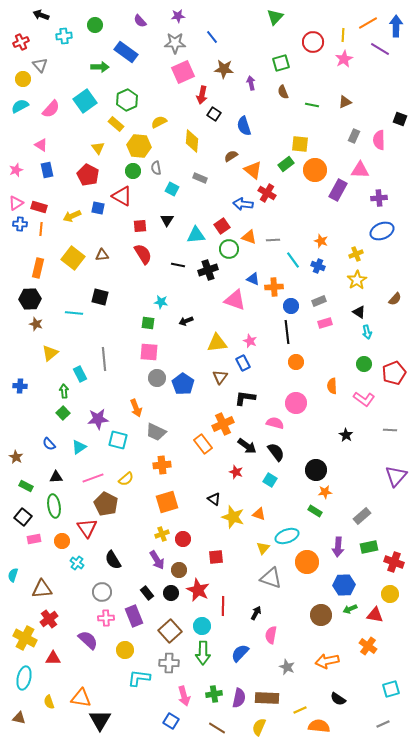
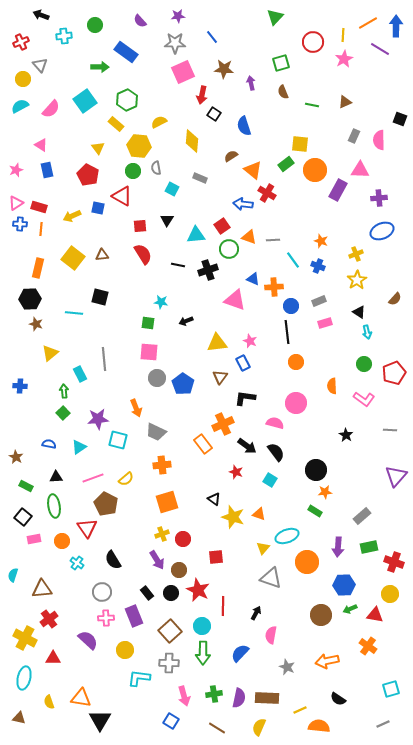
blue semicircle at (49, 444): rotated 144 degrees clockwise
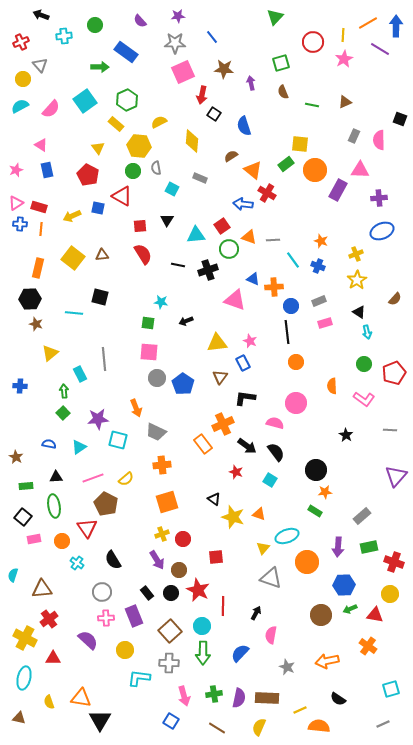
green rectangle at (26, 486): rotated 32 degrees counterclockwise
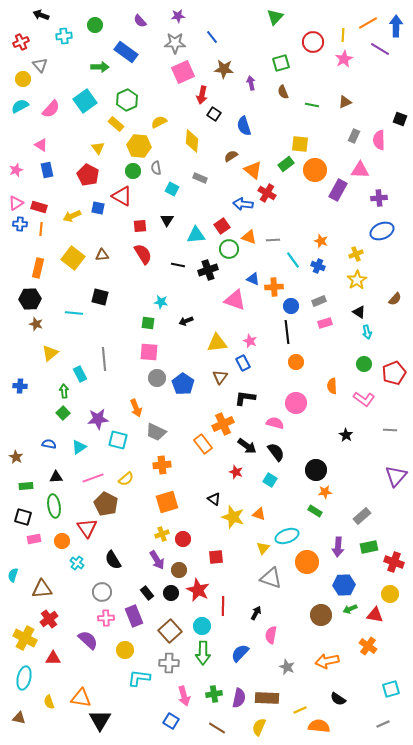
black square at (23, 517): rotated 24 degrees counterclockwise
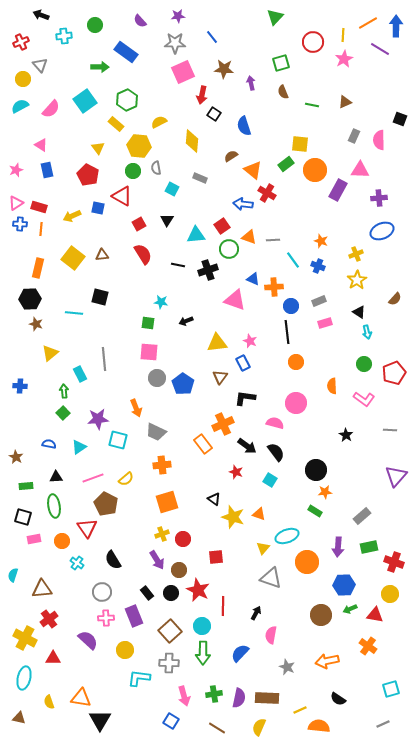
red square at (140, 226): moved 1 px left, 2 px up; rotated 24 degrees counterclockwise
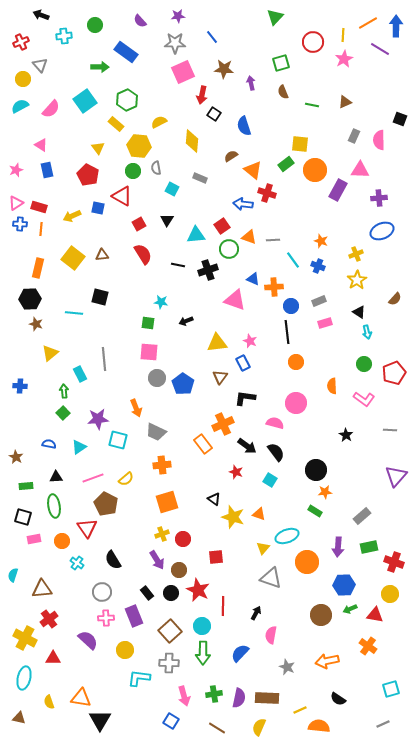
red cross at (267, 193): rotated 12 degrees counterclockwise
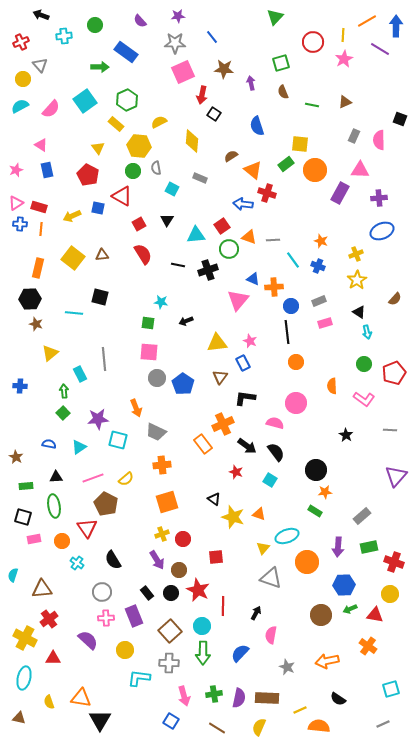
orange line at (368, 23): moved 1 px left, 2 px up
blue semicircle at (244, 126): moved 13 px right
purple rectangle at (338, 190): moved 2 px right, 3 px down
pink triangle at (235, 300): moved 3 px right; rotated 50 degrees clockwise
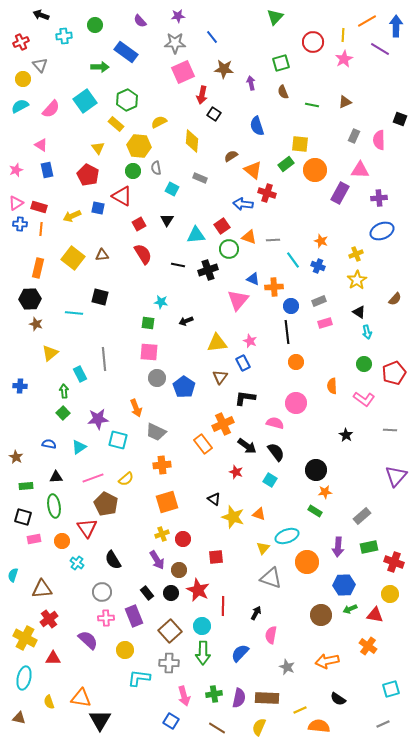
blue pentagon at (183, 384): moved 1 px right, 3 px down
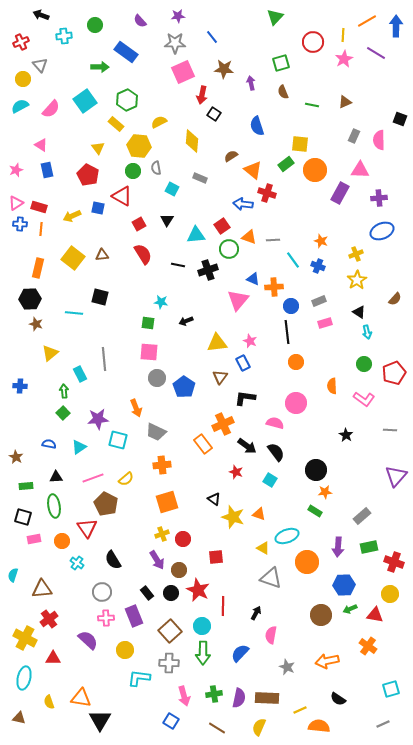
purple line at (380, 49): moved 4 px left, 4 px down
yellow triangle at (263, 548): rotated 40 degrees counterclockwise
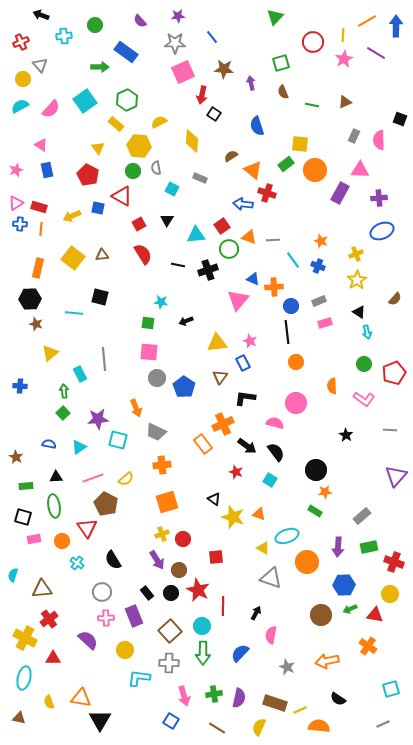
brown rectangle at (267, 698): moved 8 px right, 5 px down; rotated 15 degrees clockwise
